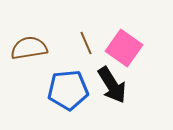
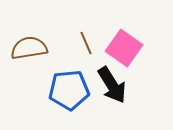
blue pentagon: moved 1 px right
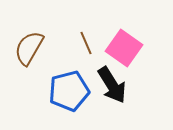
brown semicircle: rotated 51 degrees counterclockwise
blue pentagon: moved 1 px down; rotated 9 degrees counterclockwise
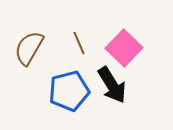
brown line: moved 7 px left
pink square: rotated 9 degrees clockwise
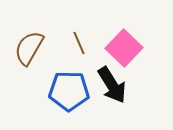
blue pentagon: rotated 15 degrees clockwise
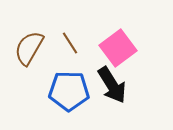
brown line: moved 9 px left; rotated 10 degrees counterclockwise
pink square: moved 6 px left; rotated 9 degrees clockwise
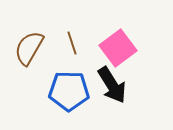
brown line: moved 2 px right; rotated 15 degrees clockwise
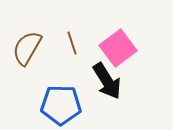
brown semicircle: moved 2 px left
black arrow: moved 5 px left, 4 px up
blue pentagon: moved 8 px left, 14 px down
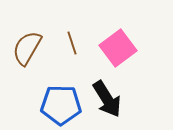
black arrow: moved 18 px down
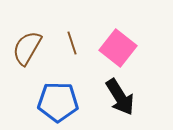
pink square: rotated 15 degrees counterclockwise
black arrow: moved 13 px right, 2 px up
blue pentagon: moved 3 px left, 3 px up
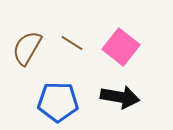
brown line: rotated 40 degrees counterclockwise
pink square: moved 3 px right, 1 px up
black arrow: rotated 48 degrees counterclockwise
